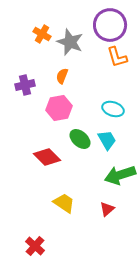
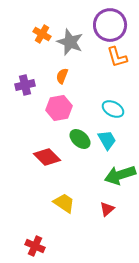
cyan ellipse: rotated 10 degrees clockwise
red cross: rotated 18 degrees counterclockwise
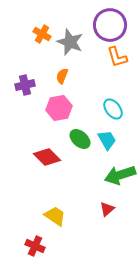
cyan ellipse: rotated 25 degrees clockwise
yellow trapezoid: moved 9 px left, 13 px down
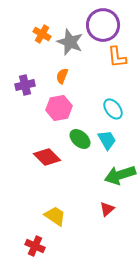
purple circle: moved 7 px left
orange L-shape: rotated 10 degrees clockwise
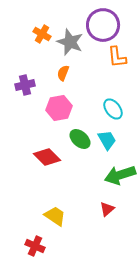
orange semicircle: moved 1 px right, 3 px up
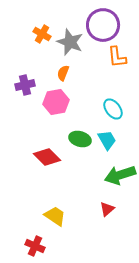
pink hexagon: moved 3 px left, 6 px up
green ellipse: rotated 25 degrees counterclockwise
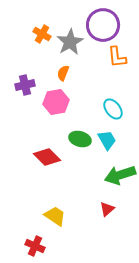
gray star: rotated 20 degrees clockwise
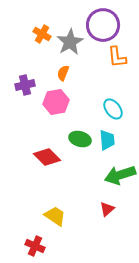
cyan trapezoid: rotated 25 degrees clockwise
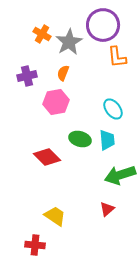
gray star: moved 1 px left
purple cross: moved 2 px right, 9 px up
red cross: moved 1 px up; rotated 18 degrees counterclockwise
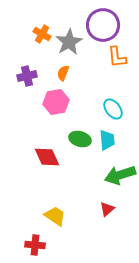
red diamond: rotated 20 degrees clockwise
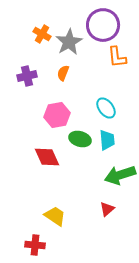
pink hexagon: moved 1 px right, 13 px down
cyan ellipse: moved 7 px left, 1 px up
